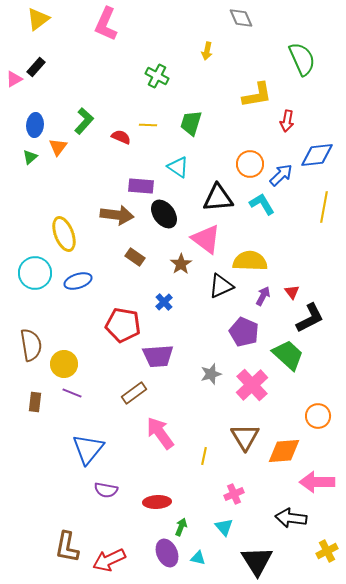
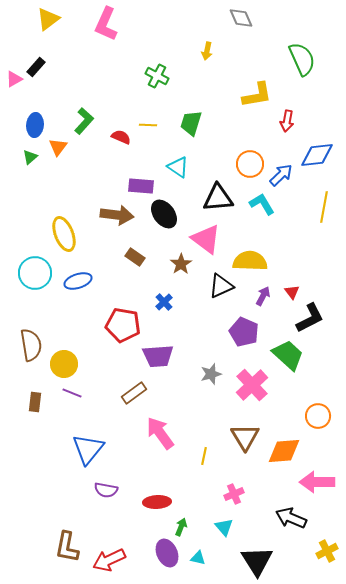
yellow triangle at (38, 19): moved 10 px right
black arrow at (291, 518): rotated 16 degrees clockwise
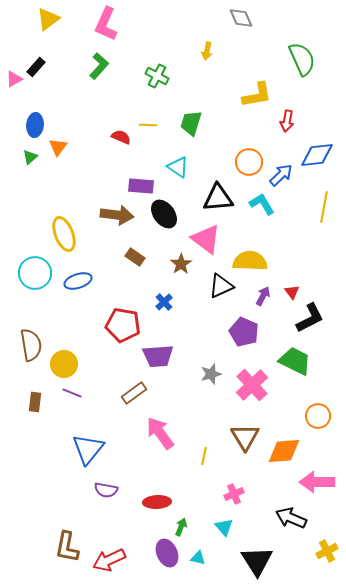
green L-shape at (84, 121): moved 15 px right, 55 px up
orange circle at (250, 164): moved 1 px left, 2 px up
green trapezoid at (288, 355): moved 7 px right, 6 px down; rotated 16 degrees counterclockwise
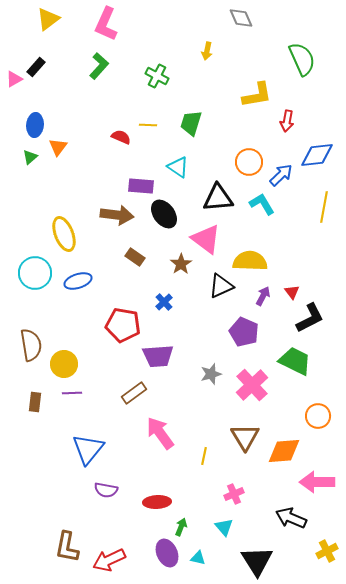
purple line at (72, 393): rotated 24 degrees counterclockwise
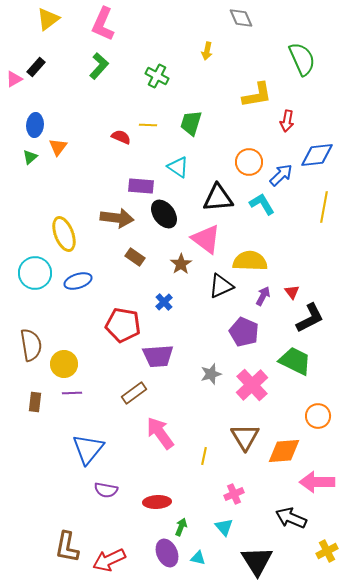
pink L-shape at (106, 24): moved 3 px left
brown arrow at (117, 215): moved 3 px down
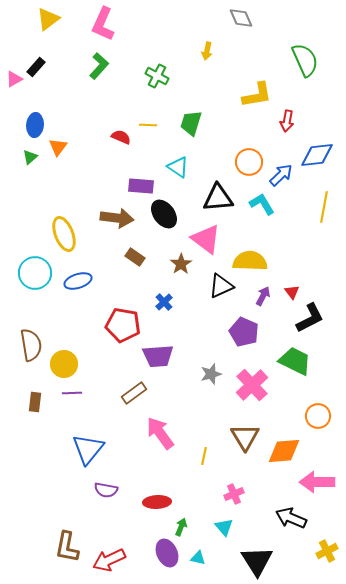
green semicircle at (302, 59): moved 3 px right, 1 px down
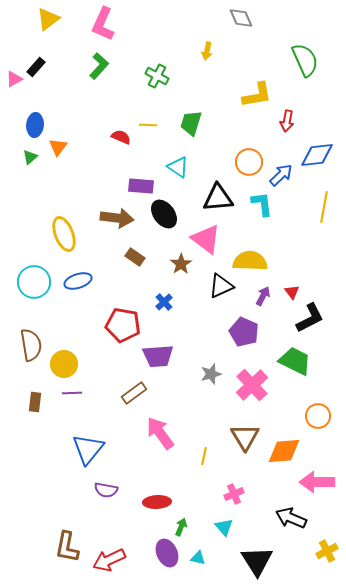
cyan L-shape at (262, 204): rotated 24 degrees clockwise
cyan circle at (35, 273): moved 1 px left, 9 px down
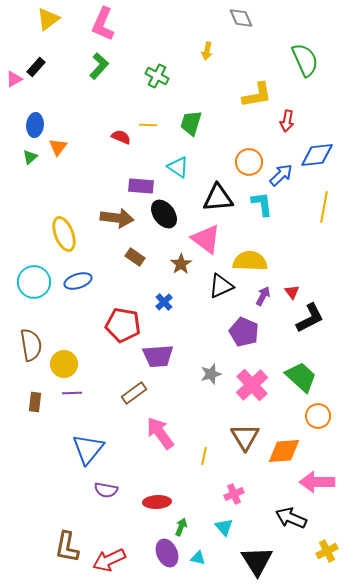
green trapezoid at (295, 361): moved 6 px right, 16 px down; rotated 16 degrees clockwise
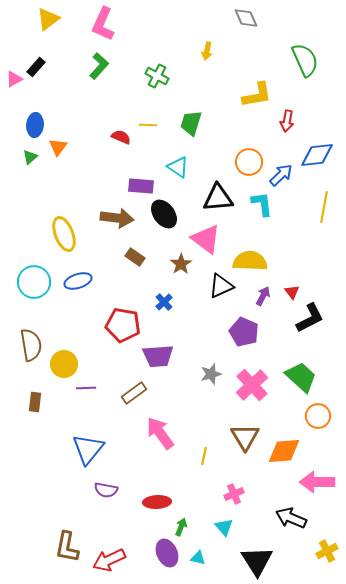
gray diamond at (241, 18): moved 5 px right
purple line at (72, 393): moved 14 px right, 5 px up
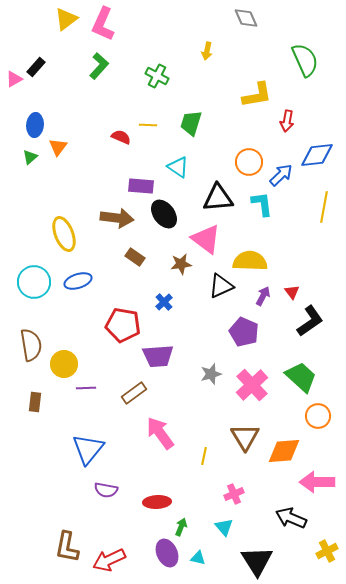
yellow triangle at (48, 19): moved 18 px right
brown star at (181, 264): rotated 25 degrees clockwise
black L-shape at (310, 318): moved 3 px down; rotated 8 degrees counterclockwise
